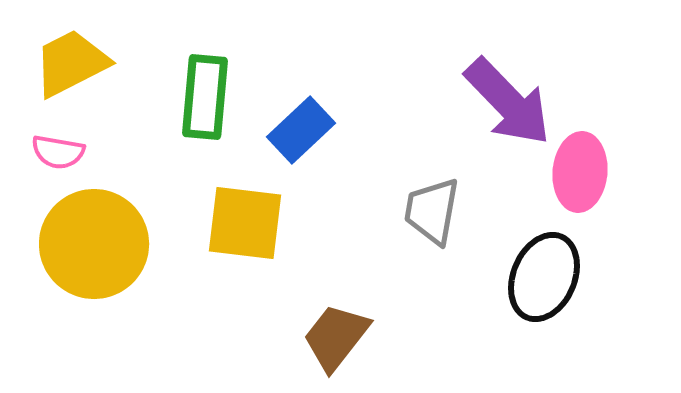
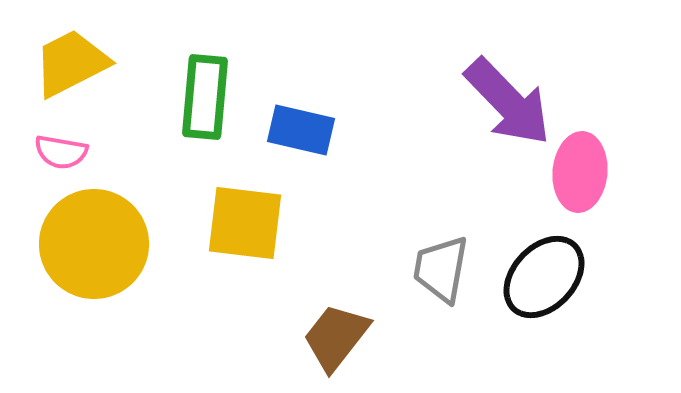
blue rectangle: rotated 56 degrees clockwise
pink semicircle: moved 3 px right
gray trapezoid: moved 9 px right, 58 px down
black ellipse: rotated 20 degrees clockwise
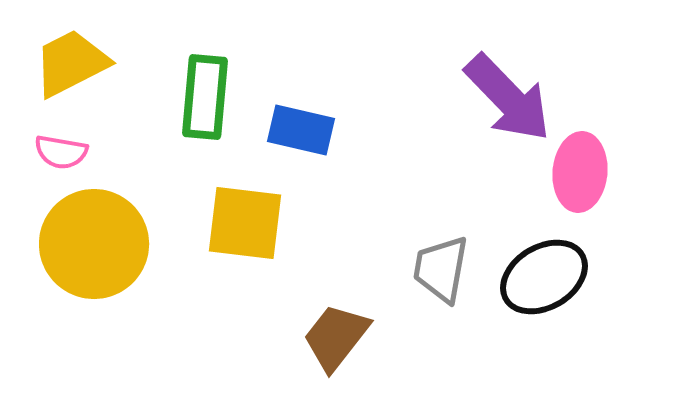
purple arrow: moved 4 px up
black ellipse: rotated 16 degrees clockwise
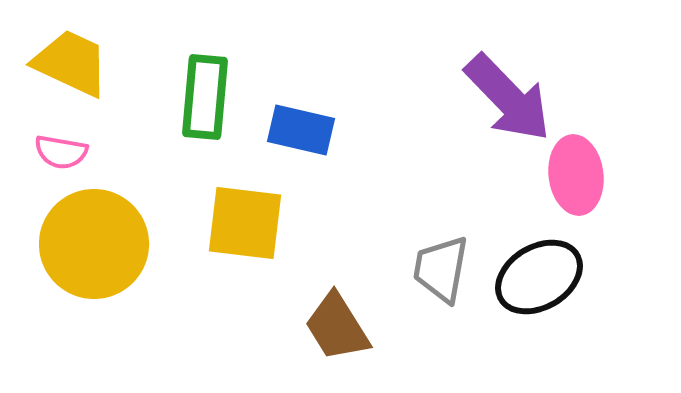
yellow trapezoid: rotated 52 degrees clockwise
pink ellipse: moved 4 px left, 3 px down; rotated 12 degrees counterclockwise
black ellipse: moved 5 px left
brown trapezoid: moved 1 px right, 10 px up; rotated 70 degrees counterclockwise
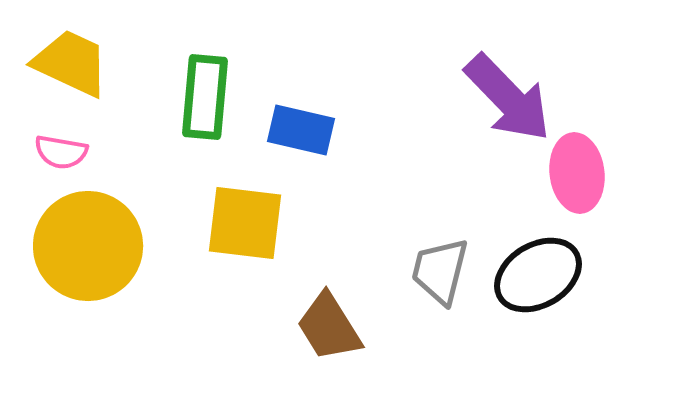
pink ellipse: moved 1 px right, 2 px up
yellow circle: moved 6 px left, 2 px down
gray trapezoid: moved 1 px left, 2 px down; rotated 4 degrees clockwise
black ellipse: moved 1 px left, 2 px up
brown trapezoid: moved 8 px left
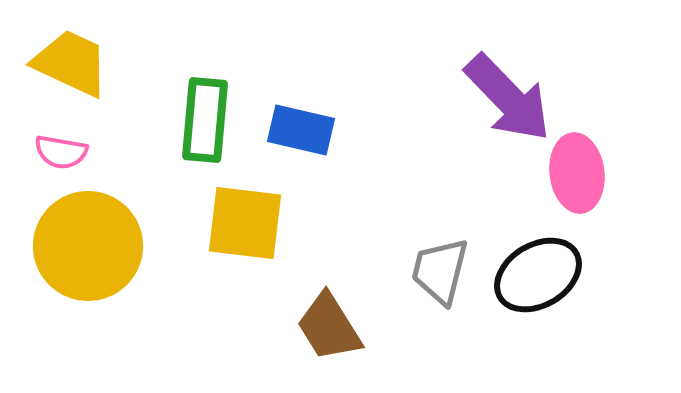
green rectangle: moved 23 px down
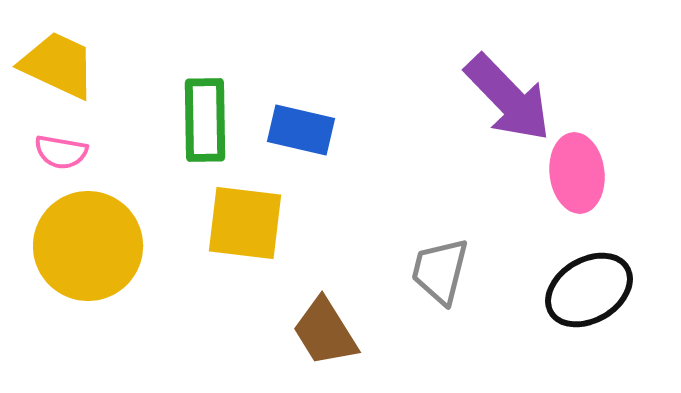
yellow trapezoid: moved 13 px left, 2 px down
green rectangle: rotated 6 degrees counterclockwise
black ellipse: moved 51 px right, 15 px down
brown trapezoid: moved 4 px left, 5 px down
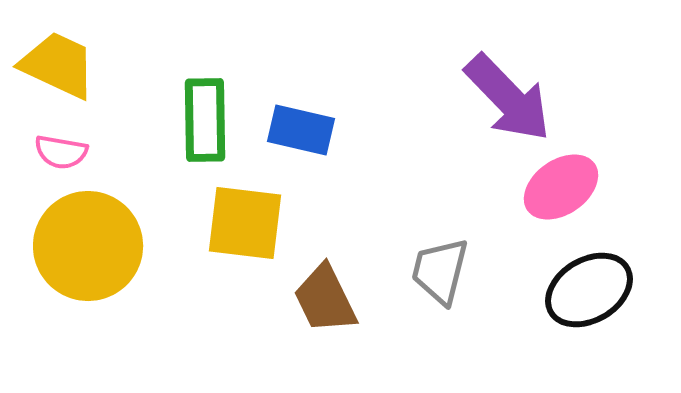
pink ellipse: moved 16 px left, 14 px down; rotated 62 degrees clockwise
brown trapezoid: moved 33 px up; rotated 6 degrees clockwise
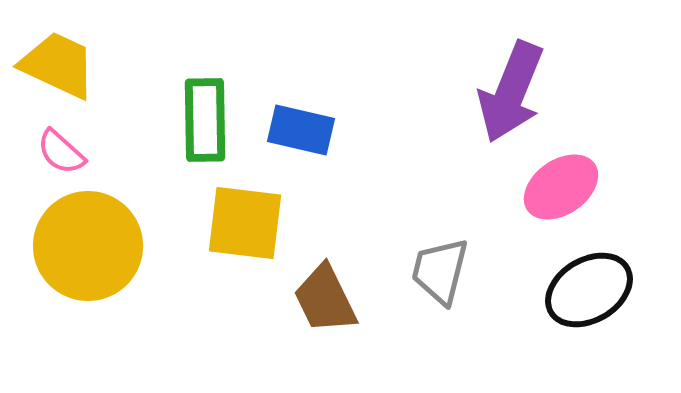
purple arrow: moved 3 px right, 6 px up; rotated 66 degrees clockwise
pink semicircle: rotated 32 degrees clockwise
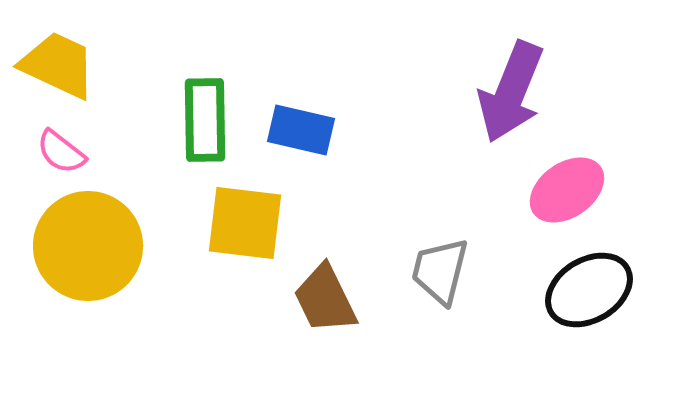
pink semicircle: rotated 4 degrees counterclockwise
pink ellipse: moved 6 px right, 3 px down
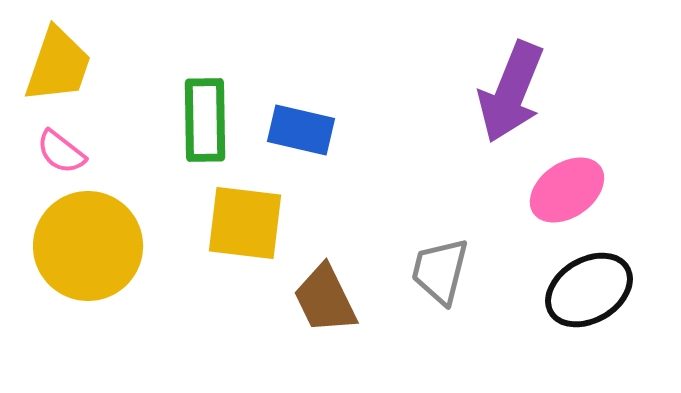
yellow trapezoid: rotated 84 degrees clockwise
